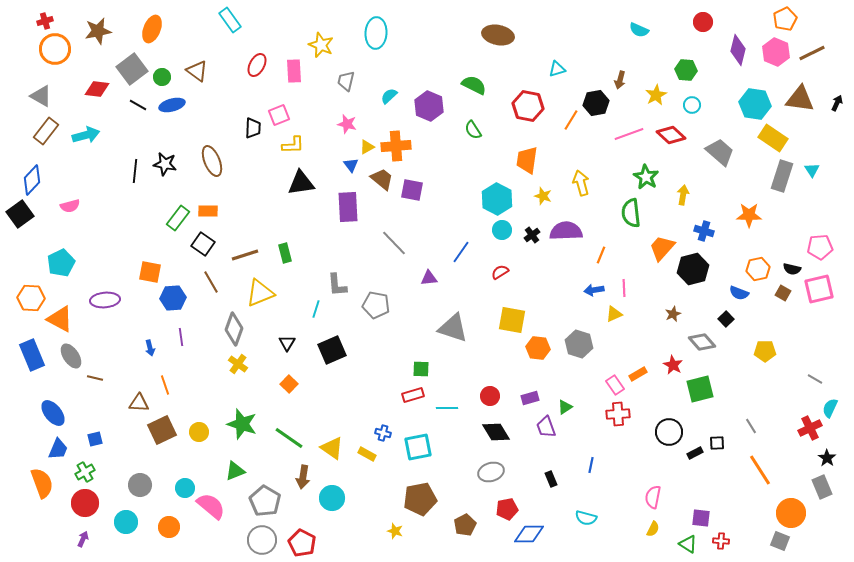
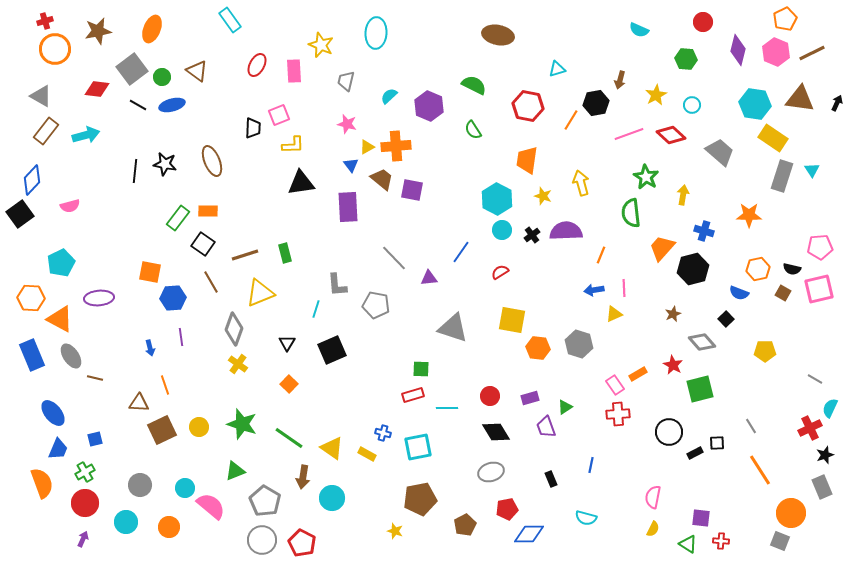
green hexagon at (686, 70): moved 11 px up
gray line at (394, 243): moved 15 px down
purple ellipse at (105, 300): moved 6 px left, 2 px up
yellow circle at (199, 432): moved 5 px up
black star at (827, 458): moved 2 px left, 3 px up; rotated 18 degrees clockwise
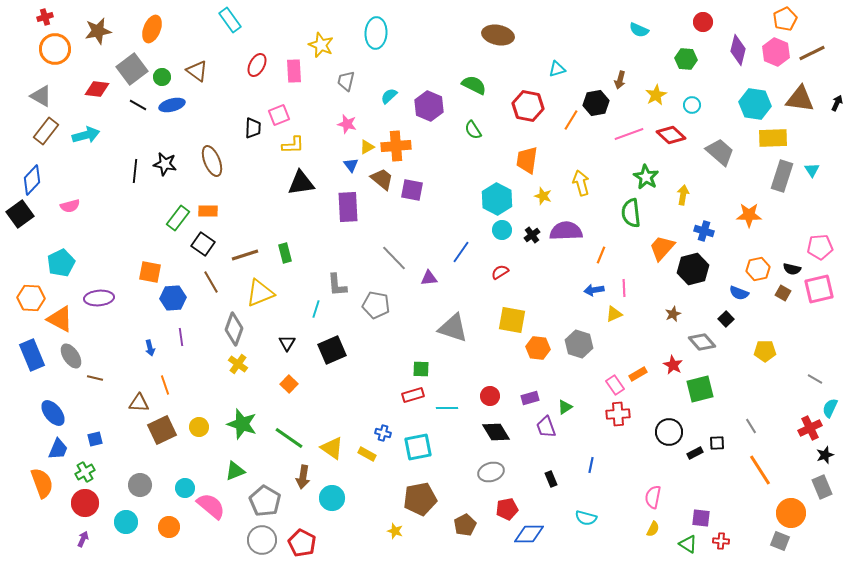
red cross at (45, 21): moved 4 px up
yellow rectangle at (773, 138): rotated 36 degrees counterclockwise
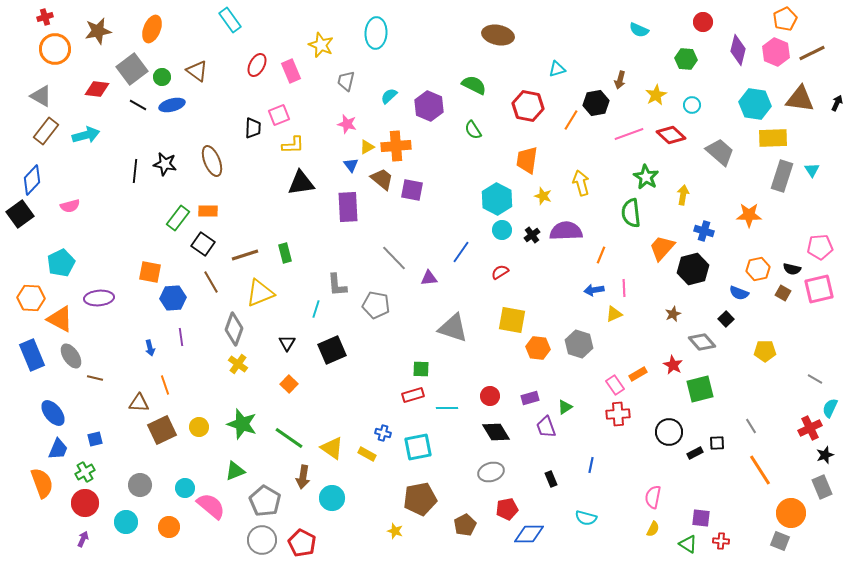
pink rectangle at (294, 71): moved 3 px left; rotated 20 degrees counterclockwise
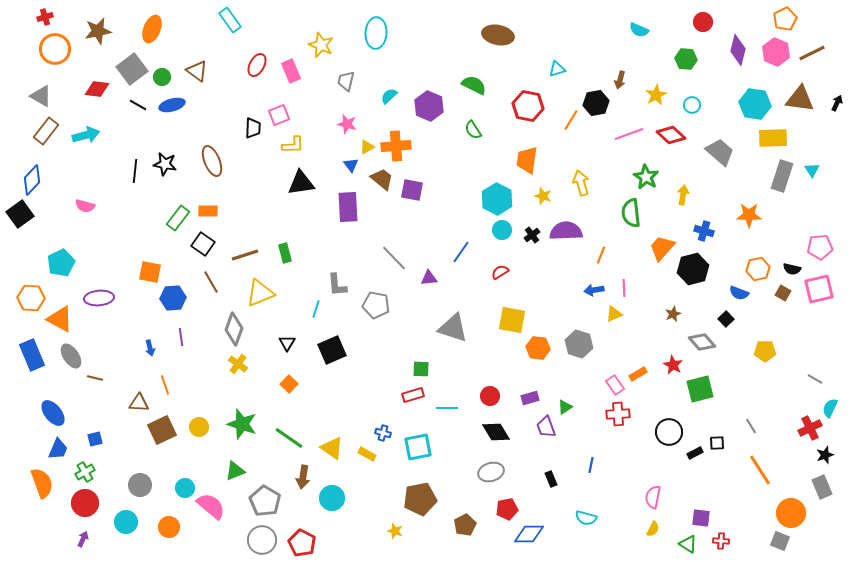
pink semicircle at (70, 206): moved 15 px right; rotated 30 degrees clockwise
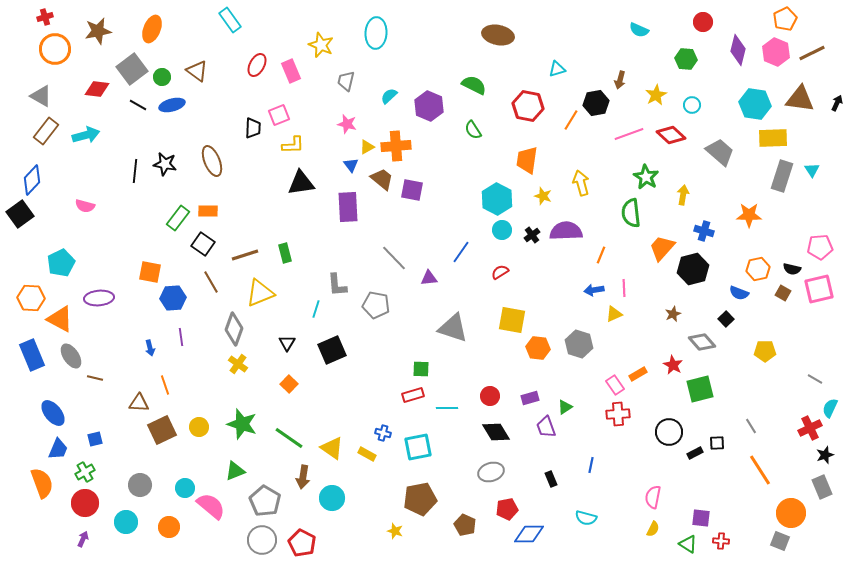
brown pentagon at (465, 525): rotated 20 degrees counterclockwise
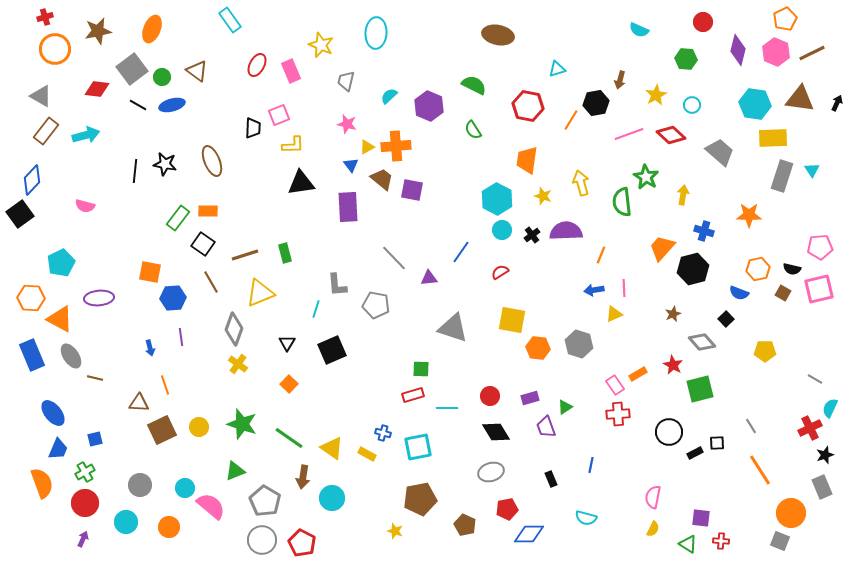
green semicircle at (631, 213): moved 9 px left, 11 px up
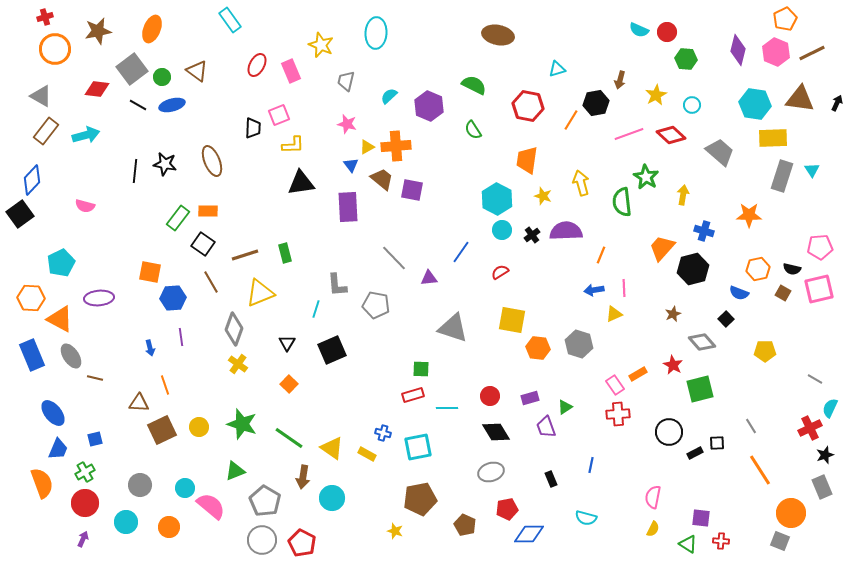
red circle at (703, 22): moved 36 px left, 10 px down
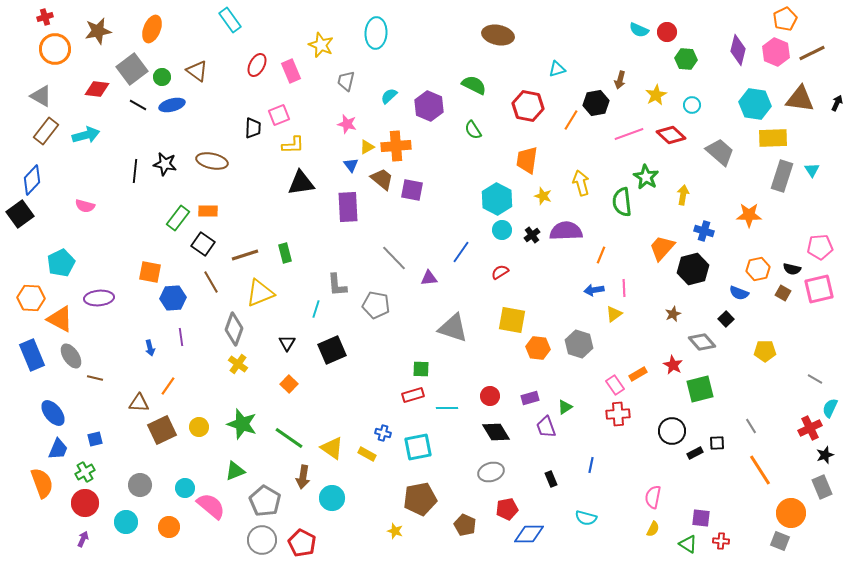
brown ellipse at (212, 161): rotated 56 degrees counterclockwise
yellow triangle at (614, 314): rotated 12 degrees counterclockwise
orange line at (165, 385): moved 3 px right, 1 px down; rotated 54 degrees clockwise
black circle at (669, 432): moved 3 px right, 1 px up
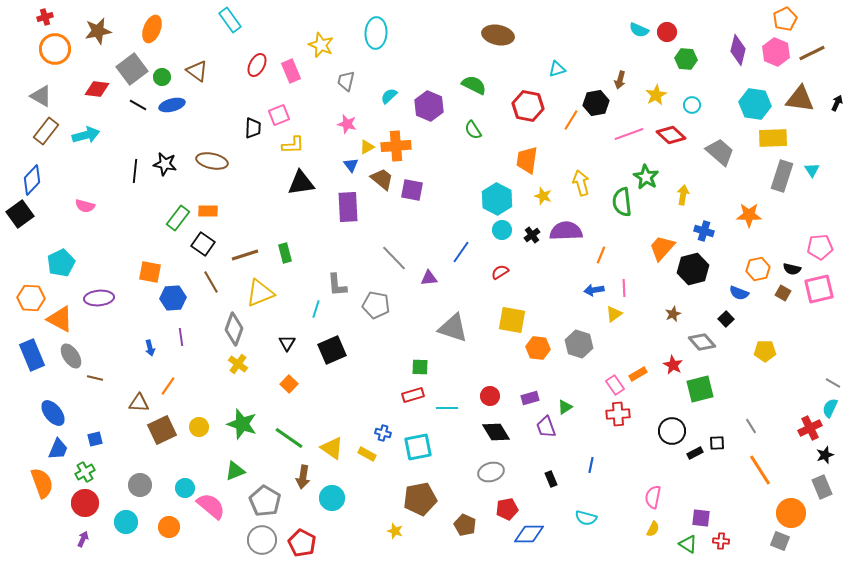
green square at (421, 369): moved 1 px left, 2 px up
gray line at (815, 379): moved 18 px right, 4 px down
